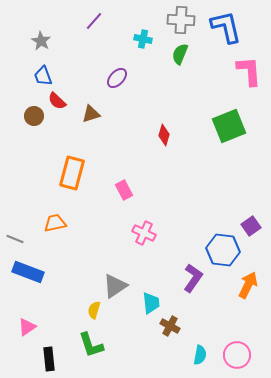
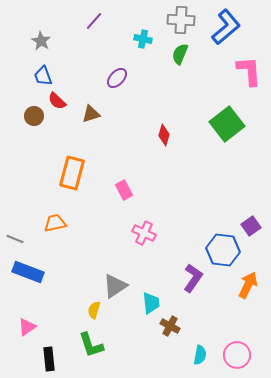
blue L-shape: rotated 63 degrees clockwise
green square: moved 2 px left, 2 px up; rotated 16 degrees counterclockwise
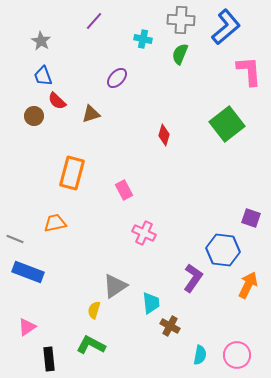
purple square: moved 8 px up; rotated 36 degrees counterclockwise
green L-shape: rotated 136 degrees clockwise
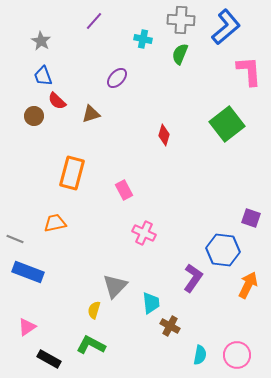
gray triangle: rotated 12 degrees counterclockwise
black rectangle: rotated 55 degrees counterclockwise
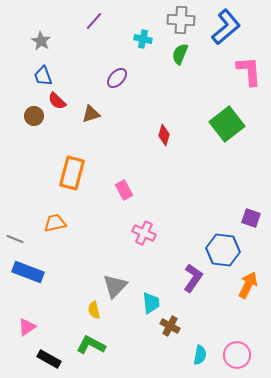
yellow semicircle: rotated 30 degrees counterclockwise
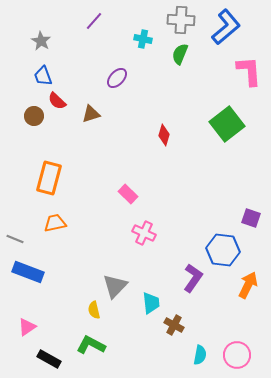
orange rectangle: moved 23 px left, 5 px down
pink rectangle: moved 4 px right, 4 px down; rotated 18 degrees counterclockwise
brown cross: moved 4 px right, 1 px up
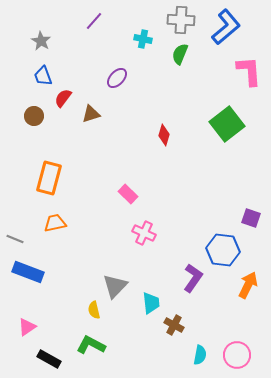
red semicircle: moved 6 px right, 3 px up; rotated 84 degrees clockwise
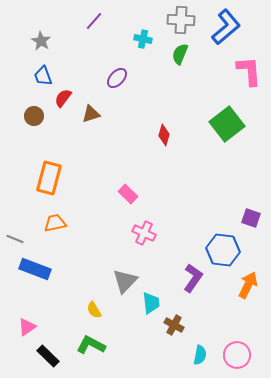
blue rectangle: moved 7 px right, 3 px up
gray triangle: moved 10 px right, 5 px up
yellow semicircle: rotated 18 degrees counterclockwise
black rectangle: moved 1 px left, 3 px up; rotated 15 degrees clockwise
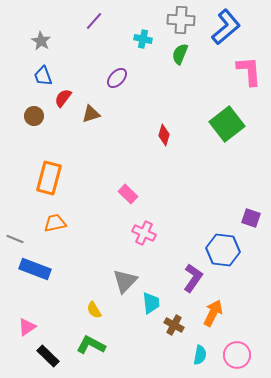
orange arrow: moved 35 px left, 28 px down
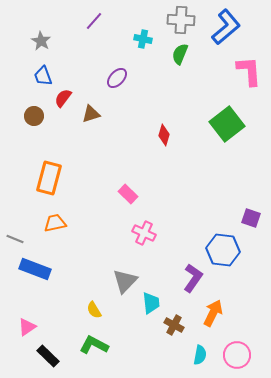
green L-shape: moved 3 px right
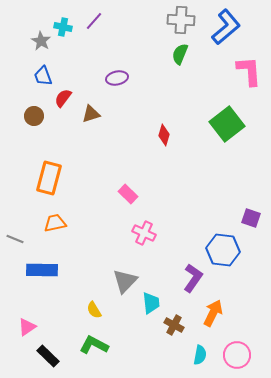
cyan cross: moved 80 px left, 12 px up
purple ellipse: rotated 35 degrees clockwise
blue rectangle: moved 7 px right, 1 px down; rotated 20 degrees counterclockwise
